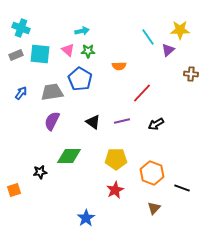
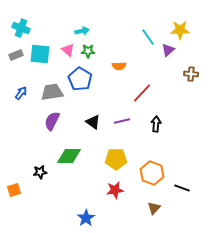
black arrow: rotated 126 degrees clockwise
red star: rotated 18 degrees clockwise
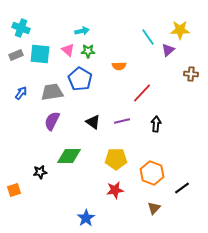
black line: rotated 56 degrees counterclockwise
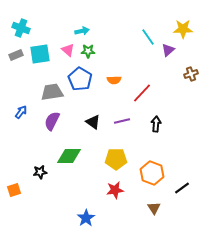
yellow star: moved 3 px right, 1 px up
cyan square: rotated 15 degrees counterclockwise
orange semicircle: moved 5 px left, 14 px down
brown cross: rotated 24 degrees counterclockwise
blue arrow: moved 19 px down
brown triangle: rotated 16 degrees counterclockwise
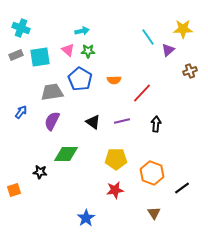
cyan square: moved 3 px down
brown cross: moved 1 px left, 3 px up
green diamond: moved 3 px left, 2 px up
black star: rotated 16 degrees clockwise
brown triangle: moved 5 px down
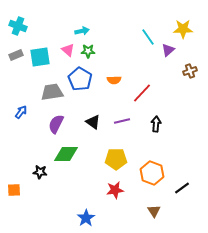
cyan cross: moved 3 px left, 2 px up
purple semicircle: moved 4 px right, 3 px down
orange square: rotated 16 degrees clockwise
brown triangle: moved 2 px up
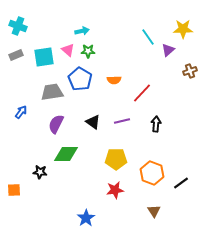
cyan square: moved 4 px right
black line: moved 1 px left, 5 px up
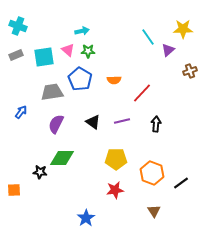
green diamond: moved 4 px left, 4 px down
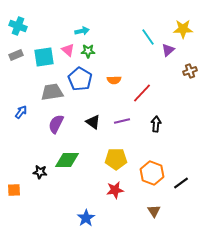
green diamond: moved 5 px right, 2 px down
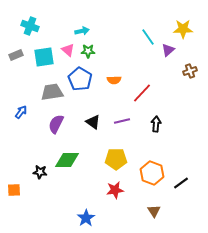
cyan cross: moved 12 px right
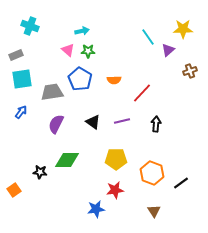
cyan square: moved 22 px left, 22 px down
orange square: rotated 32 degrees counterclockwise
blue star: moved 10 px right, 9 px up; rotated 24 degrees clockwise
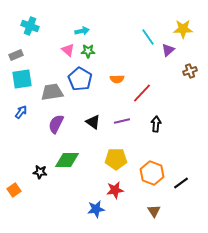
orange semicircle: moved 3 px right, 1 px up
